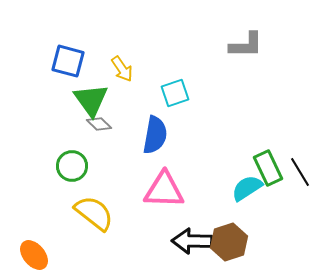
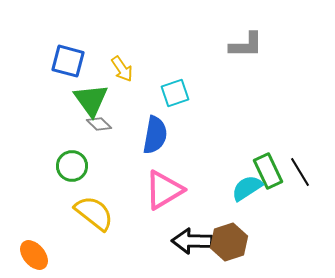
green rectangle: moved 3 px down
pink triangle: rotated 33 degrees counterclockwise
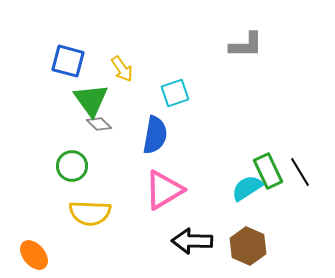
yellow semicircle: moved 4 px left; rotated 144 degrees clockwise
brown hexagon: moved 19 px right, 4 px down; rotated 18 degrees counterclockwise
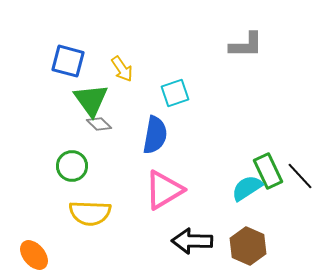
black line: moved 4 px down; rotated 12 degrees counterclockwise
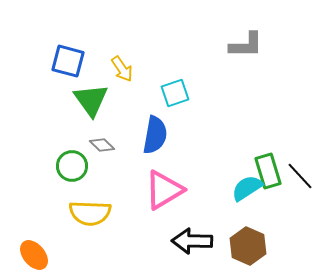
gray diamond: moved 3 px right, 21 px down
green rectangle: rotated 8 degrees clockwise
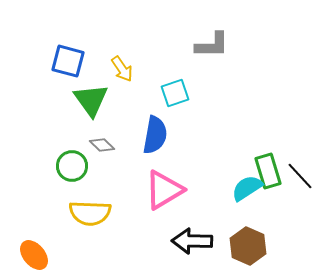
gray L-shape: moved 34 px left
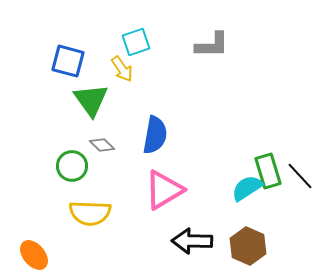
cyan square: moved 39 px left, 51 px up
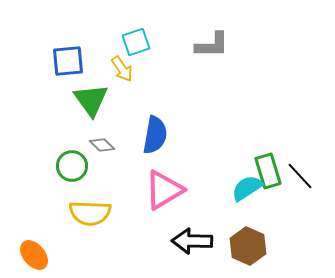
blue square: rotated 20 degrees counterclockwise
